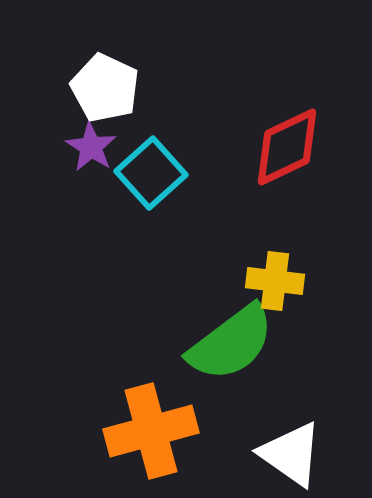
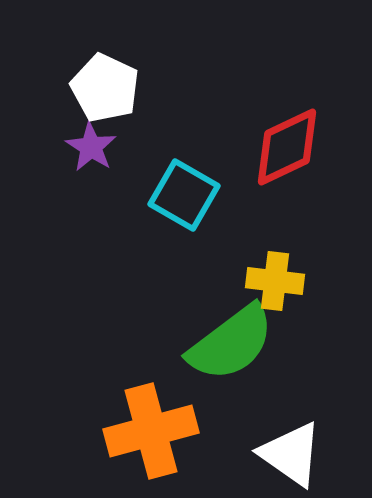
cyan square: moved 33 px right, 22 px down; rotated 18 degrees counterclockwise
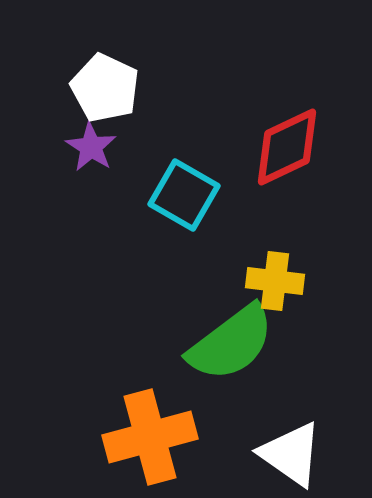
orange cross: moved 1 px left, 6 px down
